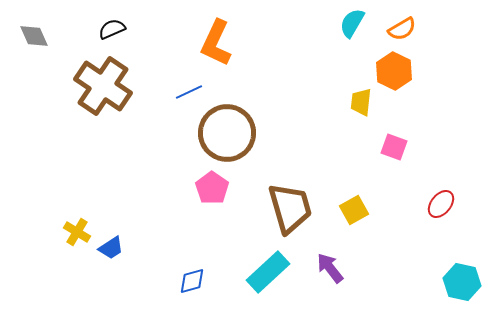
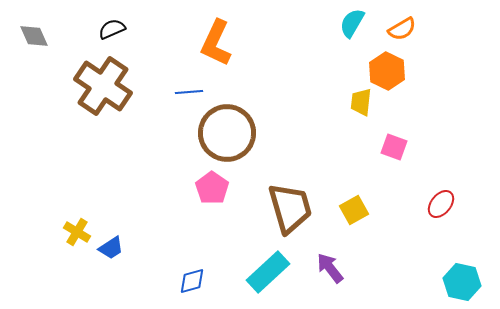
orange hexagon: moved 7 px left
blue line: rotated 20 degrees clockwise
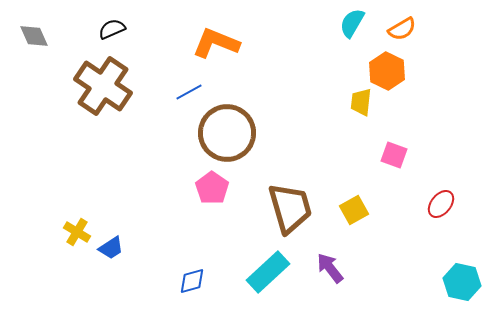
orange L-shape: rotated 87 degrees clockwise
blue line: rotated 24 degrees counterclockwise
pink square: moved 8 px down
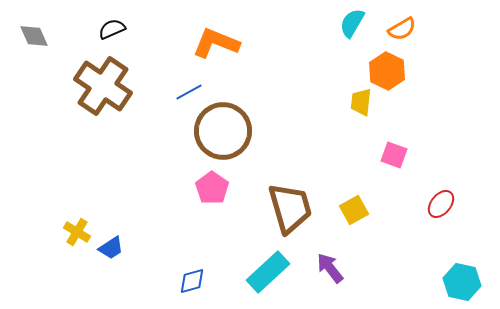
brown circle: moved 4 px left, 2 px up
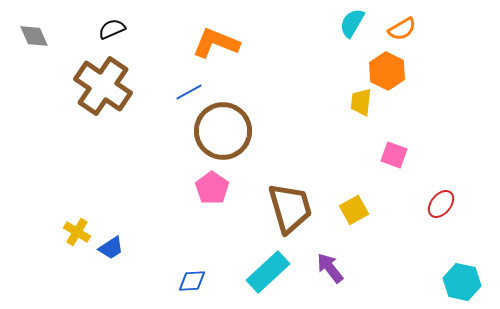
blue diamond: rotated 12 degrees clockwise
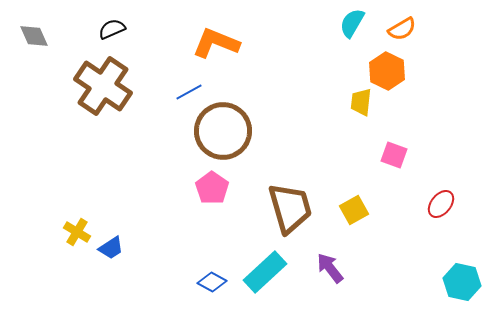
cyan rectangle: moved 3 px left
blue diamond: moved 20 px right, 1 px down; rotated 32 degrees clockwise
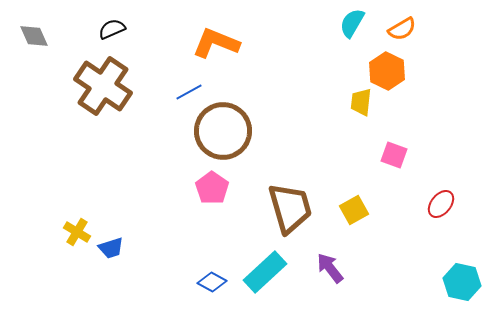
blue trapezoid: rotated 16 degrees clockwise
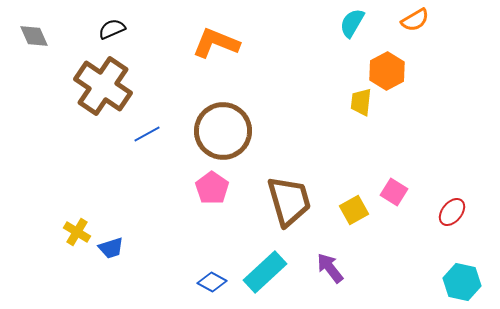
orange semicircle: moved 13 px right, 9 px up
orange hexagon: rotated 6 degrees clockwise
blue line: moved 42 px left, 42 px down
pink square: moved 37 px down; rotated 12 degrees clockwise
red ellipse: moved 11 px right, 8 px down
brown trapezoid: moved 1 px left, 7 px up
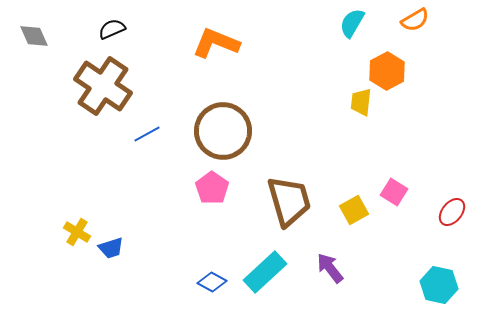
cyan hexagon: moved 23 px left, 3 px down
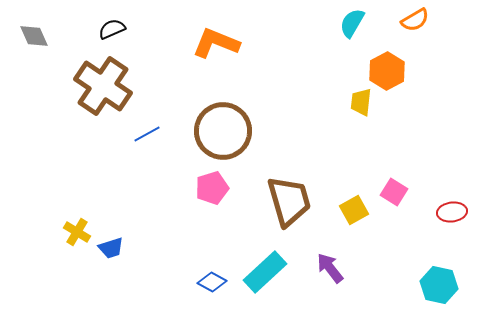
pink pentagon: rotated 20 degrees clockwise
red ellipse: rotated 44 degrees clockwise
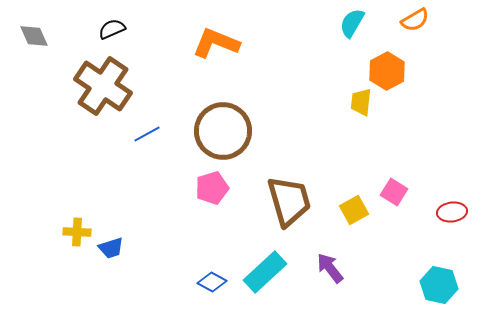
yellow cross: rotated 28 degrees counterclockwise
